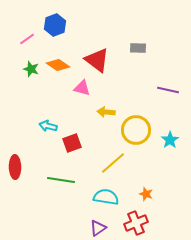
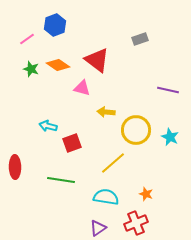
gray rectangle: moved 2 px right, 9 px up; rotated 21 degrees counterclockwise
cyan star: moved 3 px up; rotated 12 degrees counterclockwise
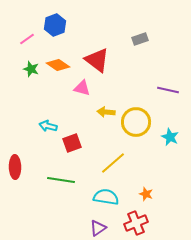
yellow circle: moved 8 px up
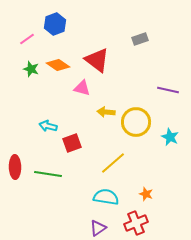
blue hexagon: moved 1 px up
green line: moved 13 px left, 6 px up
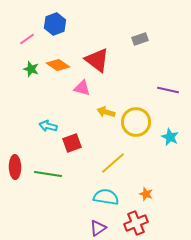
yellow arrow: rotated 12 degrees clockwise
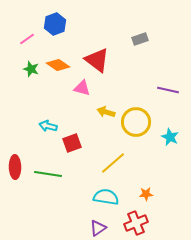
orange star: rotated 24 degrees counterclockwise
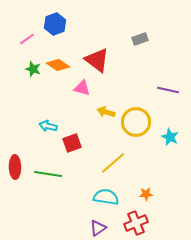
green star: moved 2 px right
